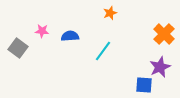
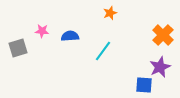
orange cross: moved 1 px left, 1 px down
gray square: rotated 36 degrees clockwise
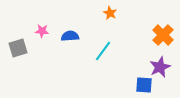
orange star: rotated 24 degrees counterclockwise
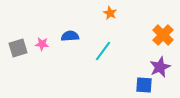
pink star: moved 13 px down
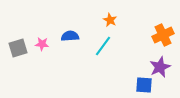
orange star: moved 7 px down
orange cross: rotated 20 degrees clockwise
cyan line: moved 5 px up
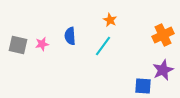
blue semicircle: rotated 90 degrees counterclockwise
pink star: rotated 16 degrees counterclockwise
gray square: moved 3 px up; rotated 30 degrees clockwise
purple star: moved 3 px right, 3 px down
blue square: moved 1 px left, 1 px down
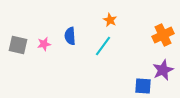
pink star: moved 2 px right
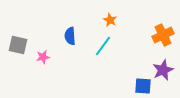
pink star: moved 1 px left, 13 px down
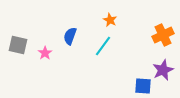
blue semicircle: rotated 24 degrees clockwise
pink star: moved 2 px right, 4 px up; rotated 24 degrees counterclockwise
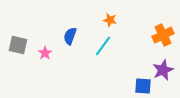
orange star: rotated 16 degrees counterclockwise
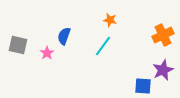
blue semicircle: moved 6 px left
pink star: moved 2 px right
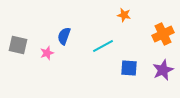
orange star: moved 14 px right, 5 px up
orange cross: moved 1 px up
cyan line: rotated 25 degrees clockwise
pink star: rotated 16 degrees clockwise
blue square: moved 14 px left, 18 px up
